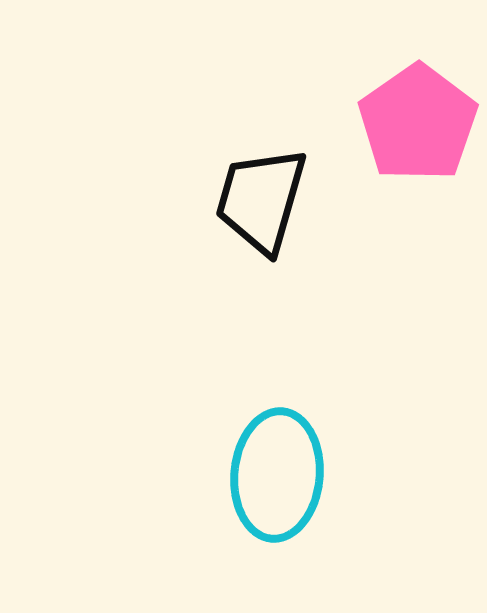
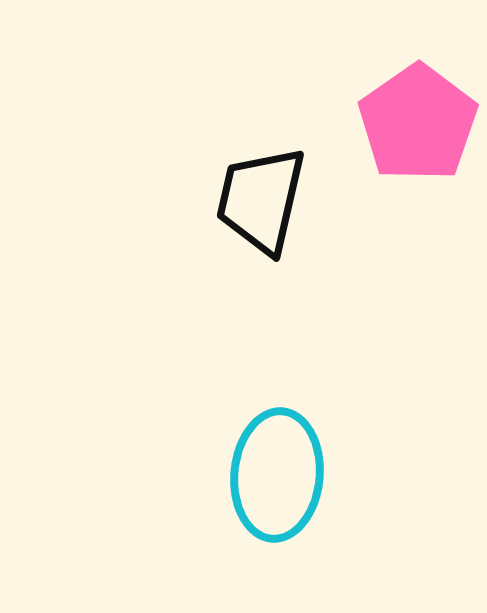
black trapezoid: rotated 3 degrees counterclockwise
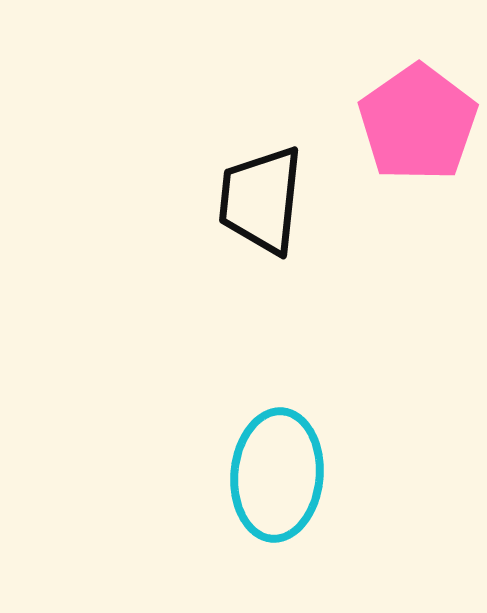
black trapezoid: rotated 7 degrees counterclockwise
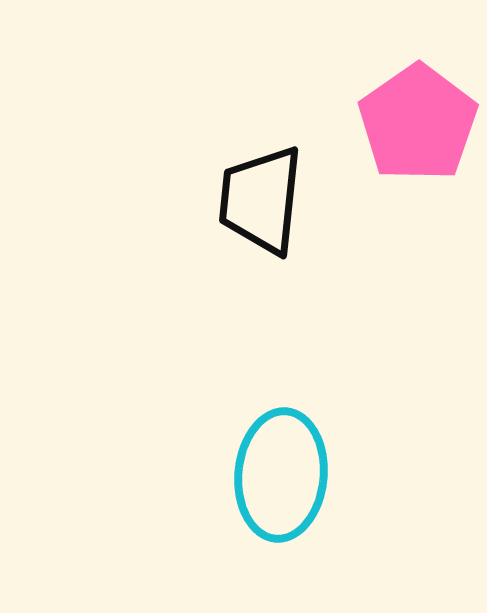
cyan ellipse: moved 4 px right
